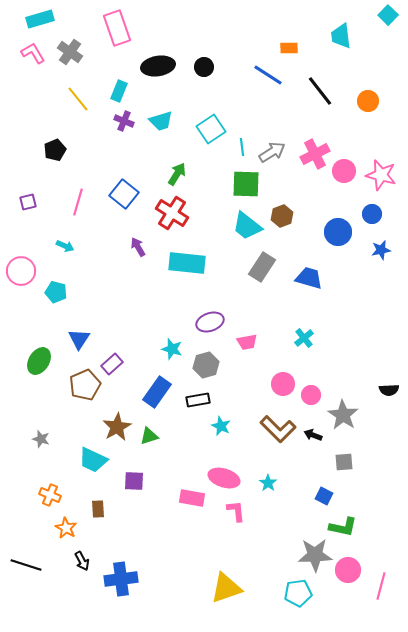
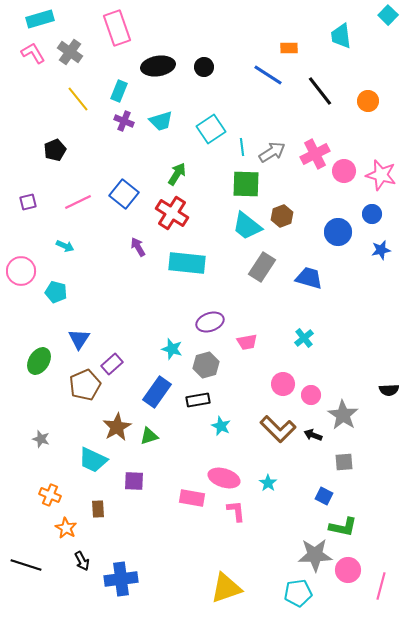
pink line at (78, 202): rotated 48 degrees clockwise
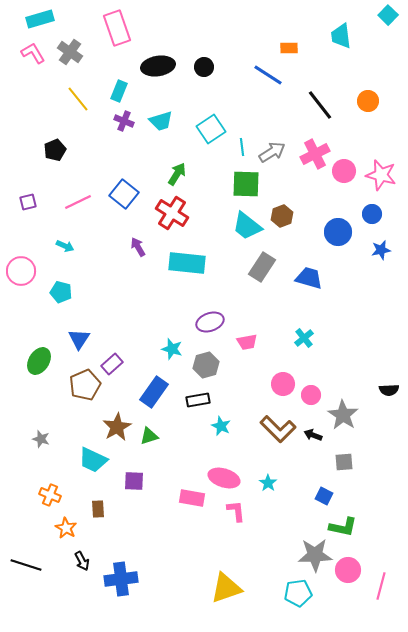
black line at (320, 91): moved 14 px down
cyan pentagon at (56, 292): moved 5 px right
blue rectangle at (157, 392): moved 3 px left
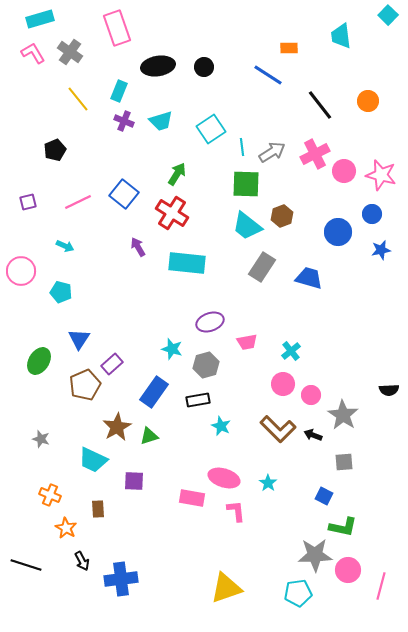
cyan cross at (304, 338): moved 13 px left, 13 px down
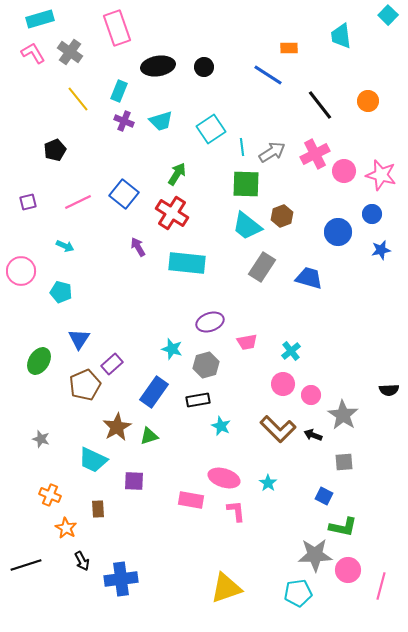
pink rectangle at (192, 498): moved 1 px left, 2 px down
black line at (26, 565): rotated 36 degrees counterclockwise
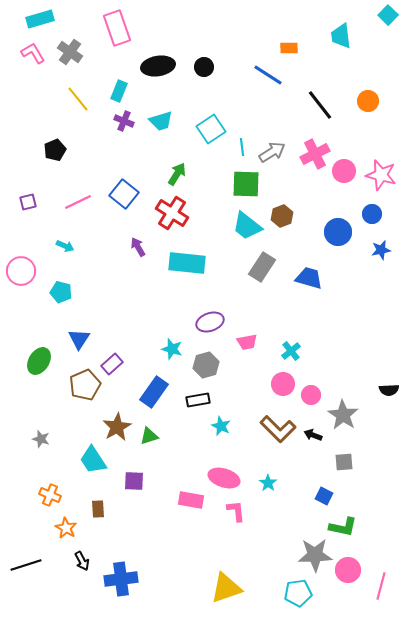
cyan trapezoid at (93, 460): rotated 32 degrees clockwise
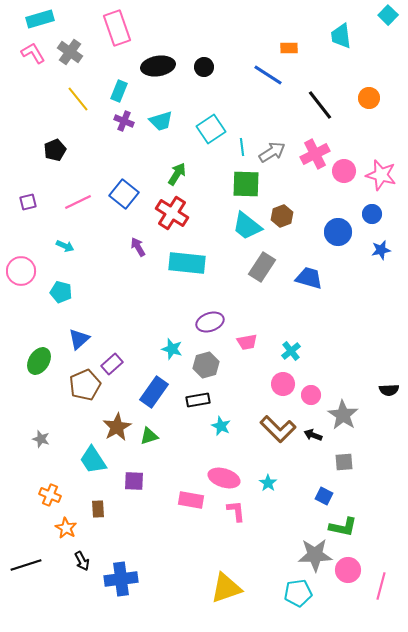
orange circle at (368, 101): moved 1 px right, 3 px up
blue triangle at (79, 339): rotated 15 degrees clockwise
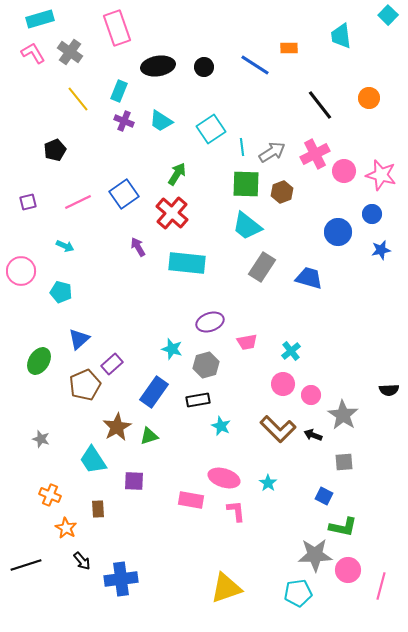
blue line at (268, 75): moved 13 px left, 10 px up
cyan trapezoid at (161, 121): rotated 50 degrees clockwise
blue square at (124, 194): rotated 16 degrees clockwise
red cross at (172, 213): rotated 8 degrees clockwise
brown hexagon at (282, 216): moved 24 px up
black arrow at (82, 561): rotated 12 degrees counterclockwise
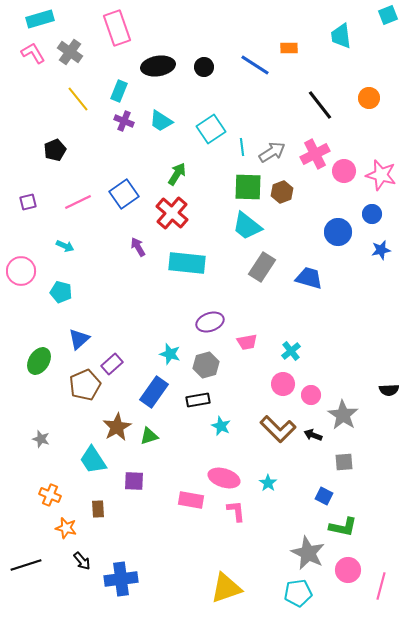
cyan square at (388, 15): rotated 24 degrees clockwise
green square at (246, 184): moved 2 px right, 3 px down
cyan star at (172, 349): moved 2 px left, 5 px down
orange star at (66, 528): rotated 15 degrees counterclockwise
gray star at (315, 555): moved 7 px left, 2 px up; rotated 28 degrees clockwise
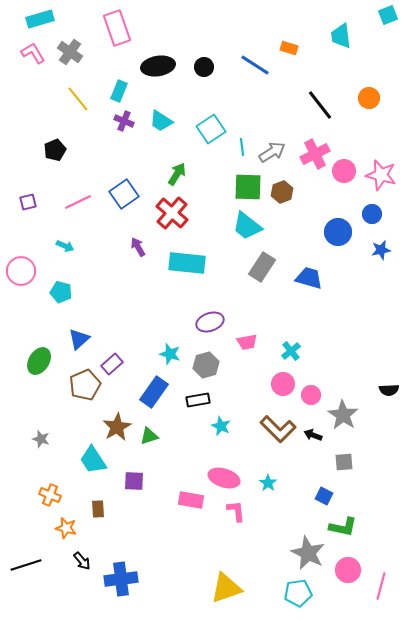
orange rectangle at (289, 48): rotated 18 degrees clockwise
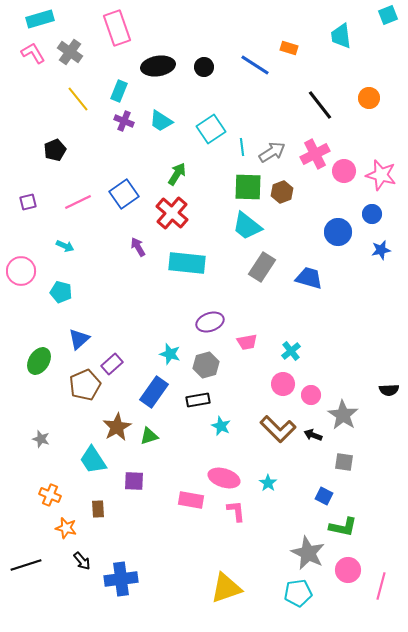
gray square at (344, 462): rotated 12 degrees clockwise
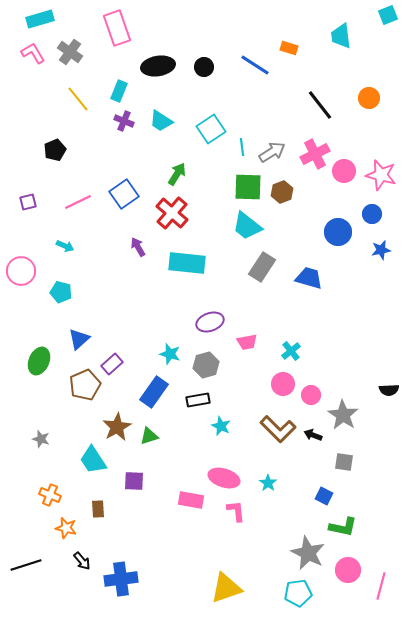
green ellipse at (39, 361): rotated 8 degrees counterclockwise
